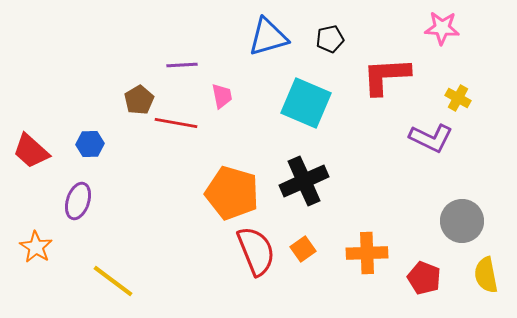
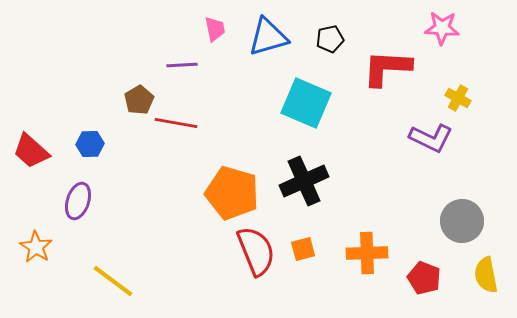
red L-shape: moved 1 px right, 8 px up; rotated 6 degrees clockwise
pink trapezoid: moved 7 px left, 67 px up
orange square: rotated 20 degrees clockwise
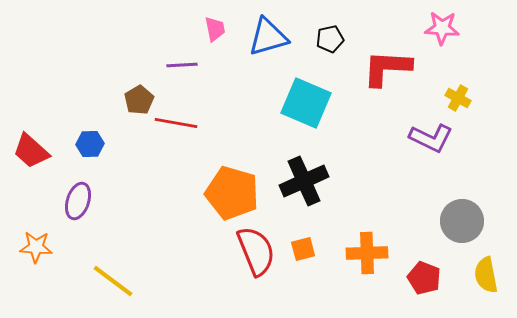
orange star: rotated 28 degrees counterclockwise
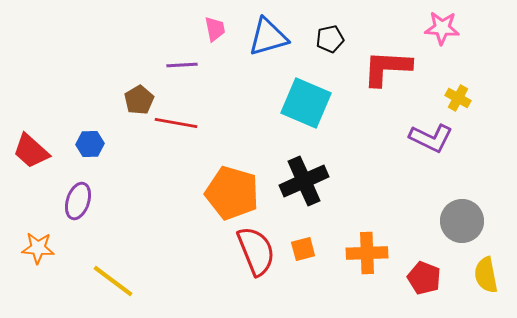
orange star: moved 2 px right, 1 px down
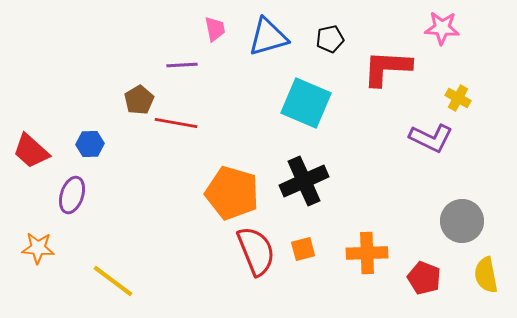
purple ellipse: moved 6 px left, 6 px up
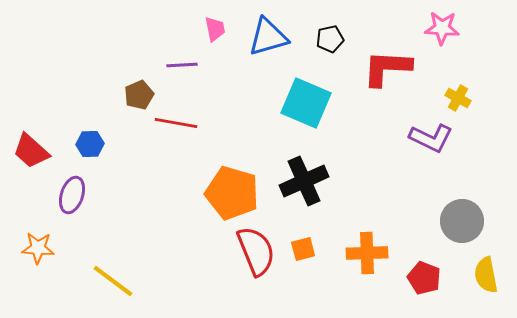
brown pentagon: moved 5 px up; rotated 8 degrees clockwise
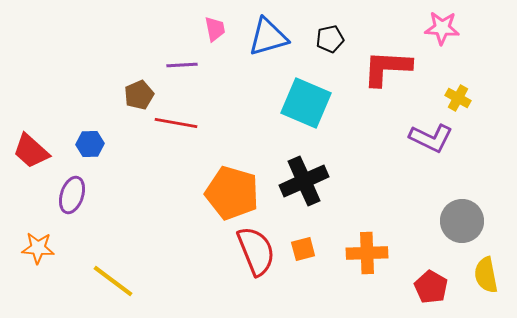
red pentagon: moved 7 px right, 9 px down; rotated 8 degrees clockwise
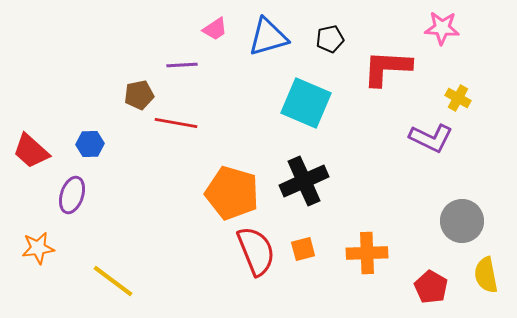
pink trapezoid: rotated 68 degrees clockwise
brown pentagon: rotated 12 degrees clockwise
orange star: rotated 12 degrees counterclockwise
